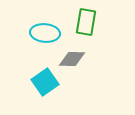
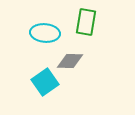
gray diamond: moved 2 px left, 2 px down
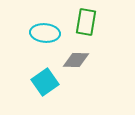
gray diamond: moved 6 px right, 1 px up
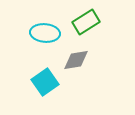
green rectangle: rotated 48 degrees clockwise
gray diamond: rotated 12 degrees counterclockwise
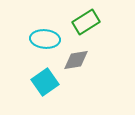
cyan ellipse: moved 6 px down
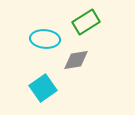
cyan square: moved 2 px left, 6 px down
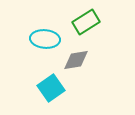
cyan square: moved 8 px right
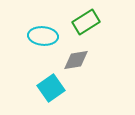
cyan ellipse: moved 2 px left, 3 px up
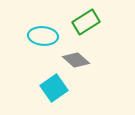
gray diamond: rotated 52 degrees clockwise
cyan square: moved 3 px right
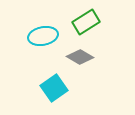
cyan ellipse: rotated 16 degrees counterclockwise
gray diamond: moved 4 px right, 3 px up; rotated 12 degrees counterclockwise
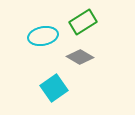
green rectangle: moved 3 px left
